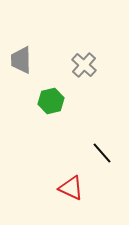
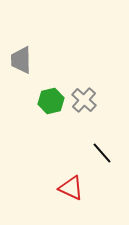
gray cross: moved 35 px down
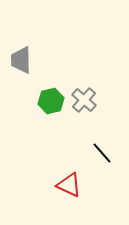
red triangle: moved 2 px left, 3 px up
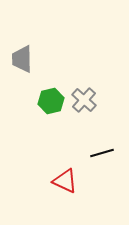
gray trapezoid: moved 1 px right, 1 px up
black line: rotated 65 degrees counterclockwise
red triangle: moved 4 px left, 4 px up
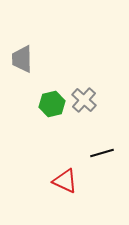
green hexagon: moved 1 px right, 3 px down
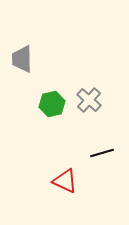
gray cross: moved 5 px right
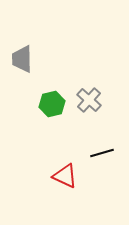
red triangle: moved 5 px up
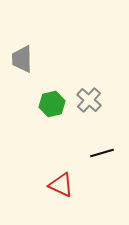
red triangle: moved 4 px left, 9 px down
